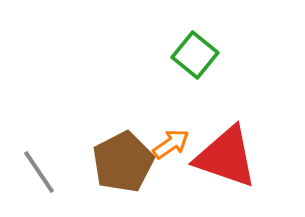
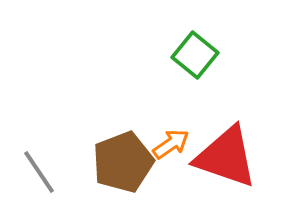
brown pentagon: rotated 6 degrees clockwise
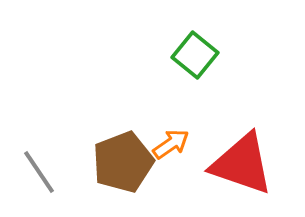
red triangle: moved 16 px right, 7 px down
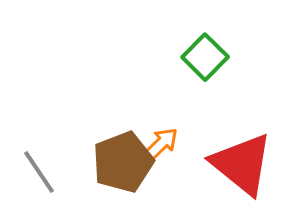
green square: moved 10 px right, 2 px down; rotated 6 degrees clockwise
orange arrow: moved 10 px left; rotated 9 degrees counterclockwise
red triangle: rotated 20 degrees clockwise
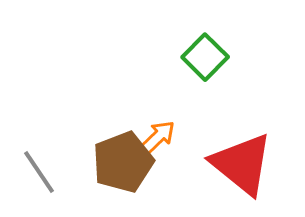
orange arrow: moved 3 px left, 7 px up
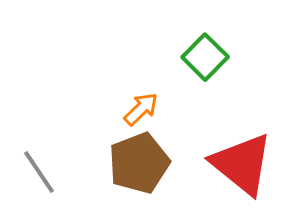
orange arrow: moved 17 px left, 28 px up
brown pentagon: moved 16 px right, 1 px down
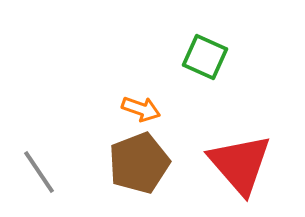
green square: rotated 21 degrees counterclockwise
orange arrow: rotated 63 degrees clockwise
red triangle: moved 2 px left; rotated 10 degrees clockwise
